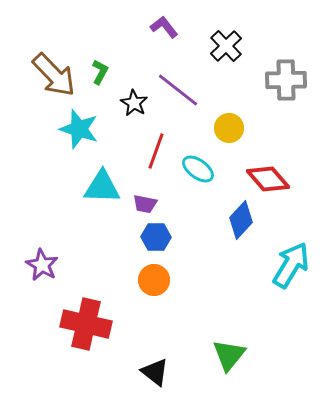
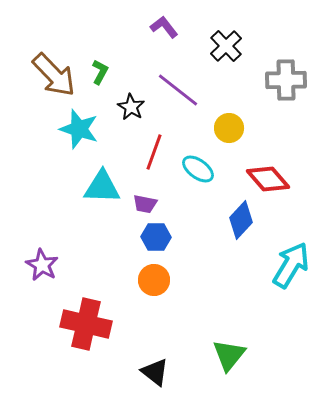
black star: moved 3 px left, 4 px down
red line: moved 2 px left, 1 px down
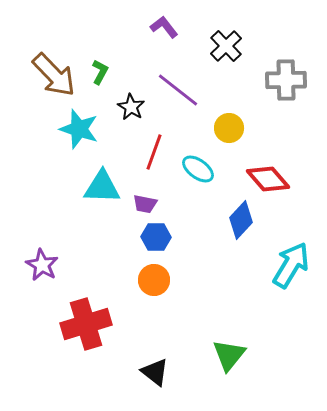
red cross: rotated 30 degrees counterclockwise
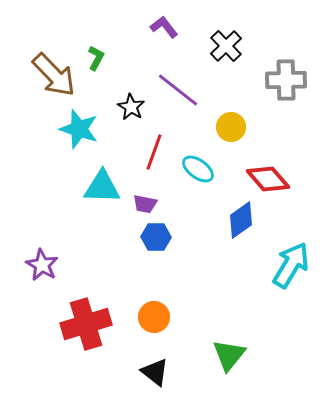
green L-shape: moved 4 px left, 14 px up
yellow circle: moved 2 px right, 1 px up
blue diamond: rotated 12 degrees clockwise
orange circle: moved 37 px down
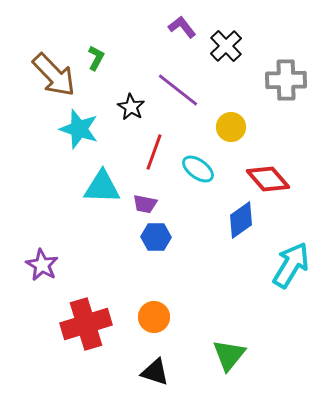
purple L-shape: moved 18 px right
black triangle: rotated 20 degrees counterclockwise
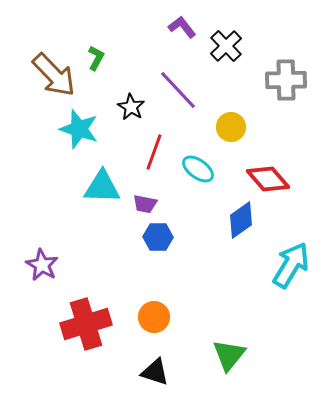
purple line: rotated 9 degrees clockwise
blue hexagon: moved 2 px right
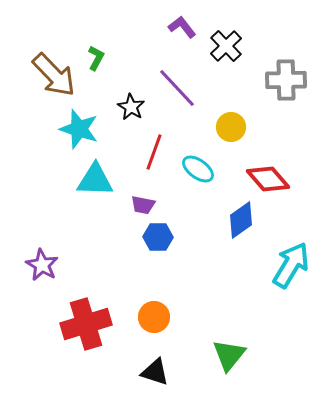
purple line: moved 1 px left, 2 px up
cyan triangle: moved 7 px left, 7 px up
purple trapezoid: moved 2 px left, 1 px down
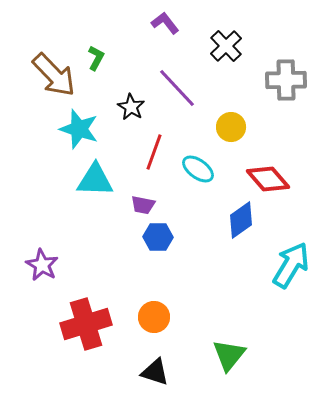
purple L-shape: moved 17 px left, 4 px up
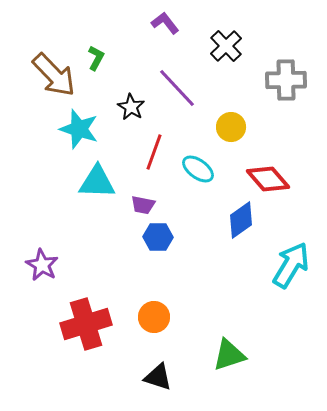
cyan triangle: moved 2 px right, 2 px down
green triangle: rotated 33 degrees clockwise
black triangle: moved 3 px right, 5 px down
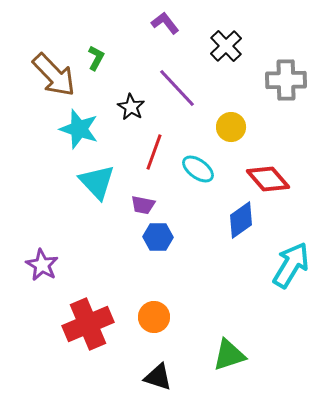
cyan triangle: rotated 45 degrees clockwise
red cross: moved 2 px right; rotated 6 degrees counterclockwise
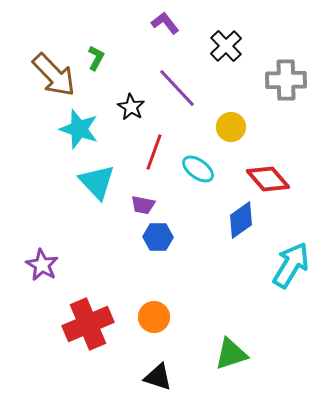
green triangle: moved 2 px right, 1 px up
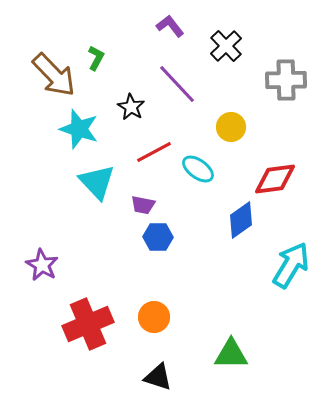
purple L-shape: moved 5 px right, 3 px down
purple line: moved 4 px up
red line: rotated 42 degrees clockwise
red diamond: moved 7 px right; rotated 57 degrees counterclockwise
green triangle: rotated 18 degrees clockwise
